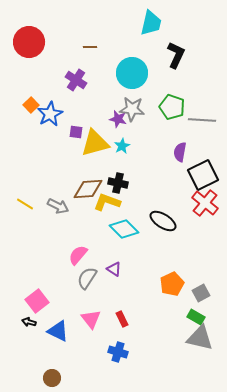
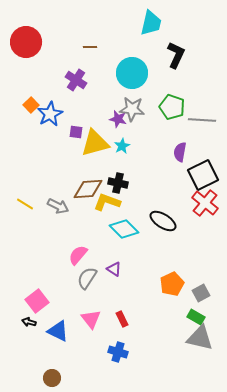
red circle: moved 3 px left
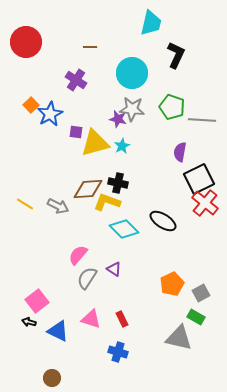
black square: moved 4 px left, 4 px down
pink triangle: rotated 35 degrees counterclockwise
gray triangle: moved 21 px left
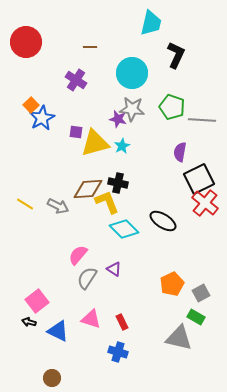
blue star: moved 8 px left, 4 px down
yellow L-shape: rotated 48 degrees clockwise
red rectangle: moved 3 px down
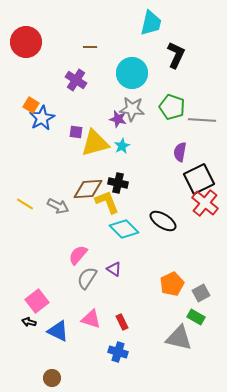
orange square: rotated 14 degrees counterclockwise
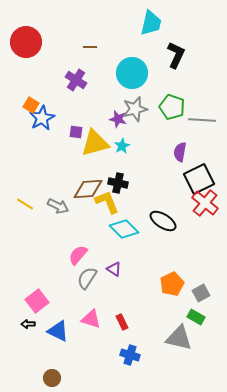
gray star: moved 3 px right; rotated 20 degrees counterclockwise
black arrow: moved 1 px left, 2 px down; rotated 16 degrees counterclockwise
blue cross: moved 12 px right, 3 px down
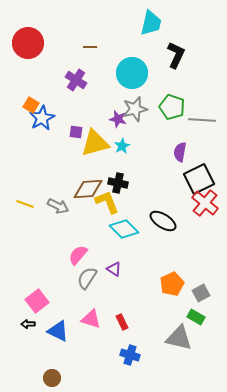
red circle: moved 2 px right, 1 px down
yellow line: rotated 12 degrees counterclockwise
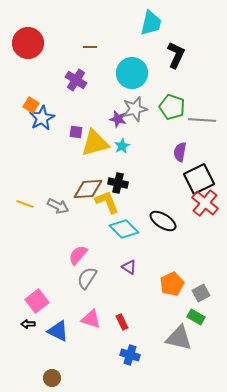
purple triangle: moved 15 px right, 2 px up
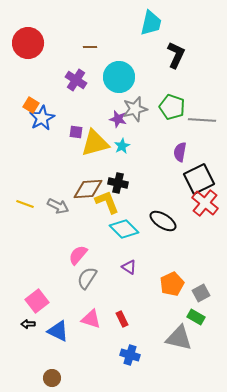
cyan circle: moved 13 px left, 4 px down
red rectangle: moved 3 px up
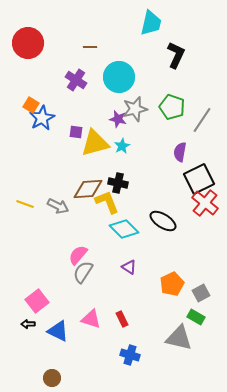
gray line: rotated 60 degrees counterclockwise
gray semicircle: moved 4 px left, 6 px up
